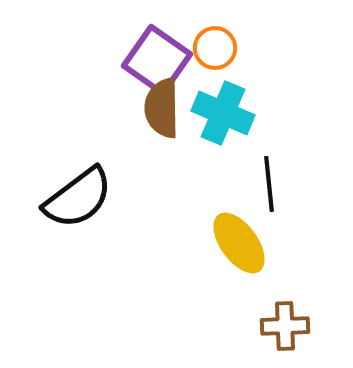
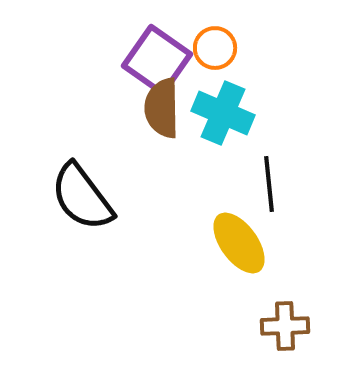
black semicircle: moved 4 px right, 1 px up; rotated 90 degrees clockwise
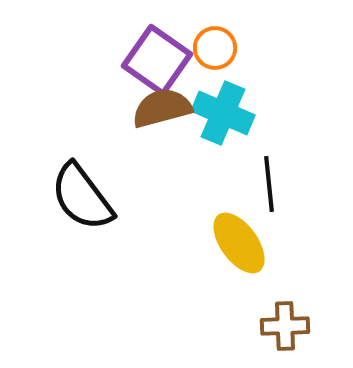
brown semicircle: rotated 76 degrees clockwise
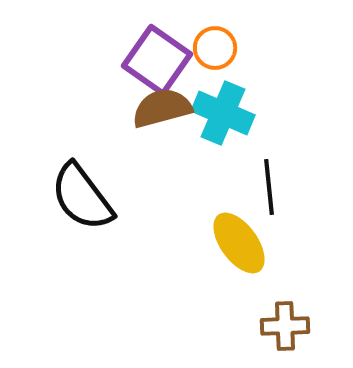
black line: moved 3 px down
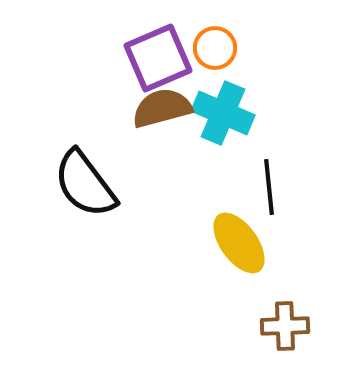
purple square: moved 1 px right, 2 px up; rotated 32 degrees clockwise
black semicircle: moved 3 px right, 13 px up
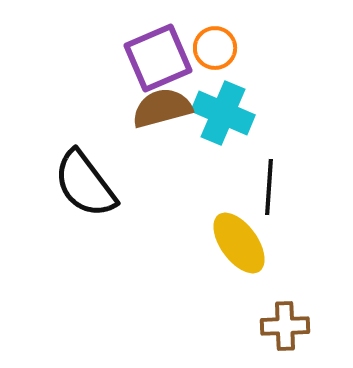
black line: rotated 10 degrees clockwise
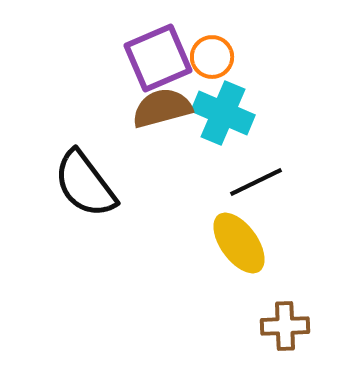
orange circle: moved 3 px left, 9 px down
black line: moved 13 px left, 5 px up; rotated 60 degrees clockwise
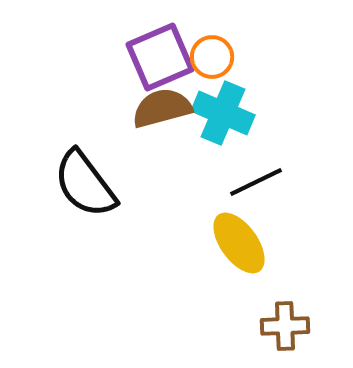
purple square: moved 2 px right, 1 px up
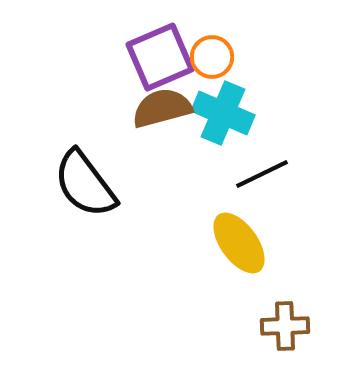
black line: moved 6 px right, 8 px up
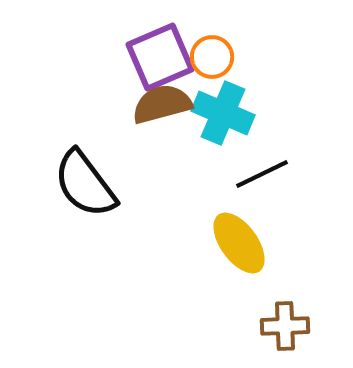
brown semicircle: moved 4 px up
